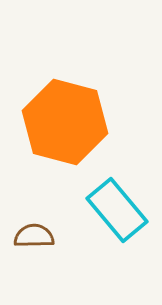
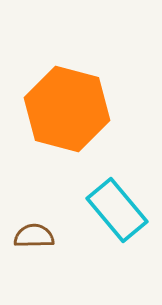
orange hexagon: moved 2 px right, 13 px up
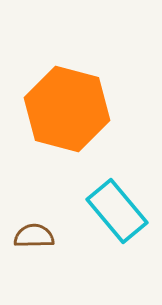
cyan rectangle: moved 1 px down
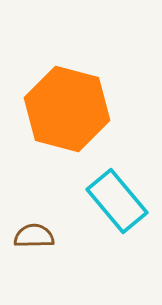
cyan rectangle: moved 10 px up
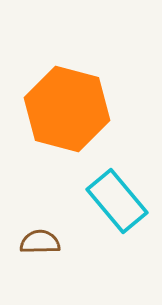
brown semicircle: moved 6 px right, 6 px down
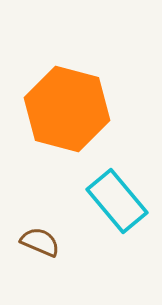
brown semicircle: rotated 24 degrees clockwise
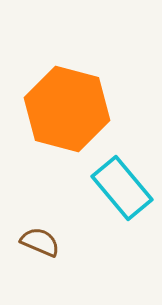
cyan rectangle: moved 5 px right, 13 px up
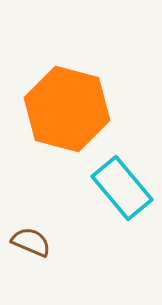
brown semicircle: moved 9 px left
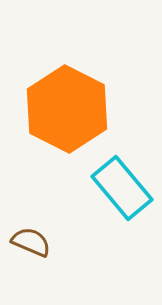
orange hexagon: rotated 12 degrees clockwise
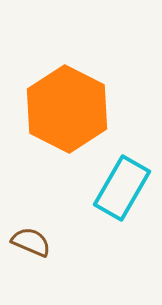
cyan rectangle: rotated 70 degrees clockwise
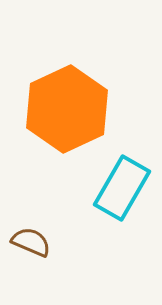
orange hexagon: rotated 8 degrees clockwise
